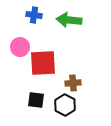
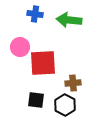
blue cross: moved 1 px right, 1 px up
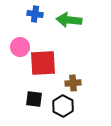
black square: moved 2 px left, 1 px up
black hexagon: moved 2 px left, 1 px down
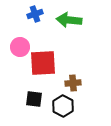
blue cross: rotated 28 degrees counterclockwise
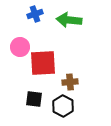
brown cross: moved 3 px left, 1 px up
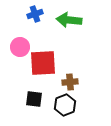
black hexagon: moved 2 px right, 1 px up; rotated 10 degrees clockwise
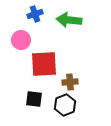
pink circle: moved 1 px right, 7 px up
red square: moved 1 px right, 1 px down
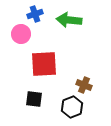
pink circle: moved 6 px up
brown cross: moved 14 px right, 3 px down; rotated 28 degrees clockwise
black hexagon: moved 7 px right, 2 px down
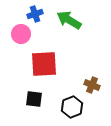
green arrow: rotated 25 degrees clockwise
brown cross: moved 8 px right
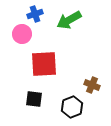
green arrow: rotated 60 degrees counterclockwise
pink circle: moved 1 px right
